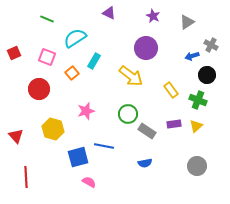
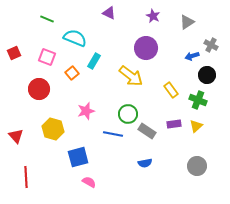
cyan semicircle: rotated 55 degrees clockwise
blue line: moved 9 px right, 12 px up
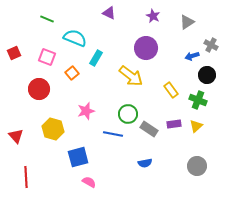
cyan rectangle: moved 2 px right, 3 px up
gray rectangle: moved 2 px right, 2 px up
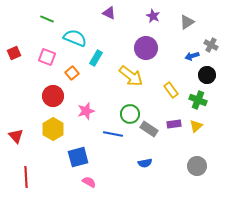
red circle: moved 14 px right, 7 px down
green circle: moved 2 px right
yellow hexagon: rotated 15 degrees clockwise
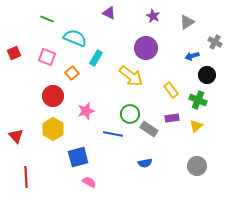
gray cross: moved 4 px right, 3 px up
purple rectangle: moved 2 px left, 6 px up
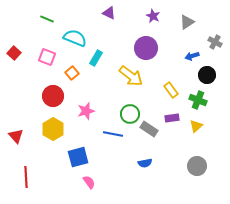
red square: rotated 24 degrees counterclockwise
pink semicircle: rotated 24 degrees clockwise
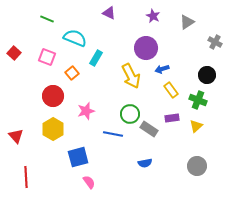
blue arrow: moved 30 px left, 13 px down
yellow arrow: rotated 25 degrees clockwise
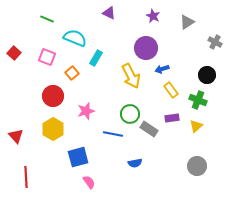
blue semicircle: moved 10 px left
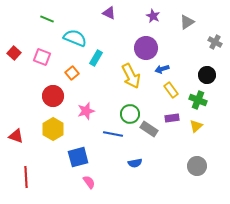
pink square: moved 5 px left
red triangle: rotated 28 degrees counterclockwise
